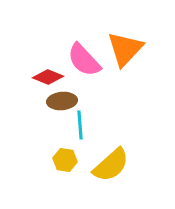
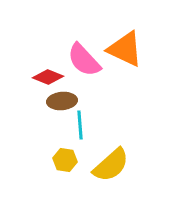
orange triangle: rotated 48 degrees counterclockwise
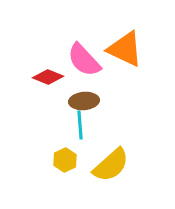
brown ellipse: moved 22 px right
yellow hexagon: rotated 25 degrees clockwise
